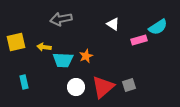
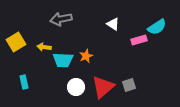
cyan semicircle: moved 1 px left
yellow square: rotated 18 degrees counterclockwise
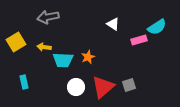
gray arrow: moved 13 px left, 2 px up
orange star: moved 2 px right, 1 px down
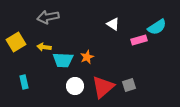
orange star: moved 1 px left
white circle: moved 1 px left, 1 px up
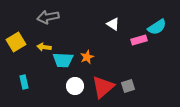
gray square: moved 1 px left, 1 px down
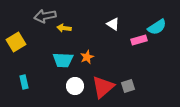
gray arrow: moved 3 px left, 1 px up
yellow arrow: moved 20 px right, 19 px up
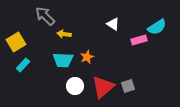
gray arrow: rotated 55 degrees clockwise
yellow arrow: moved 6 px down
cyan rectangle: moved 1 px left, 17 px up; rotated 56 degrees clockwise
